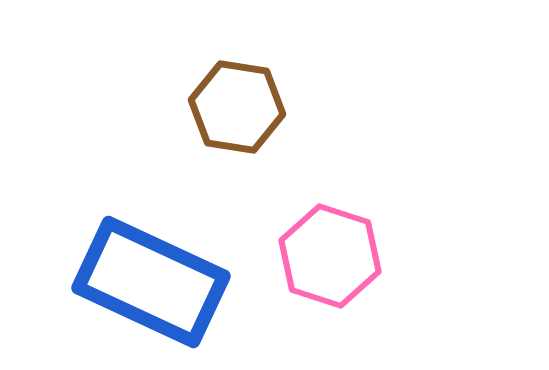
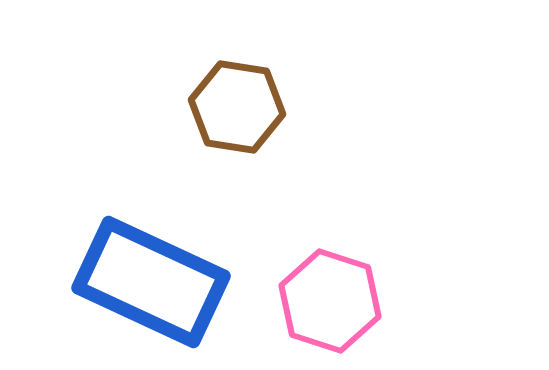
pink hexagon: moved 45 px down
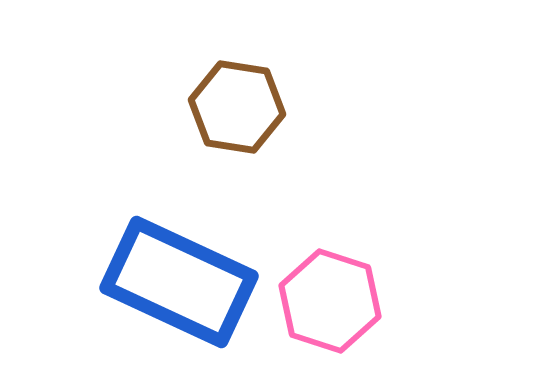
blue rectangle: moved 28 px right
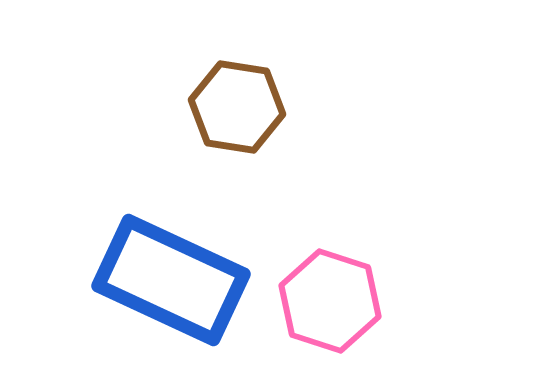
blue rectangle: moved 8 px left, 2 px up
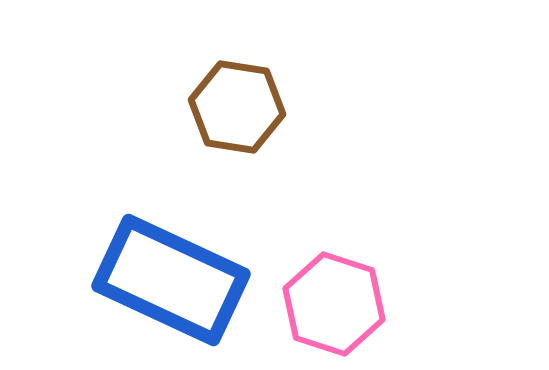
pink hexagon: moved 4 px right, 3 px down
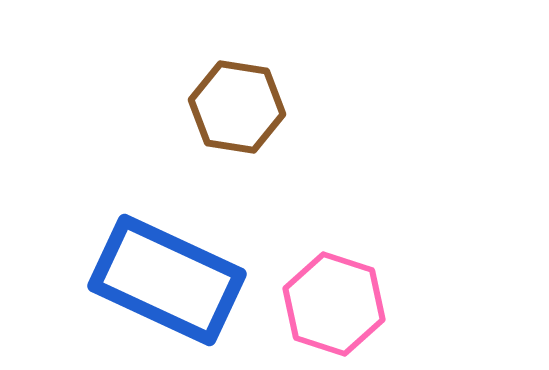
blue rectangle: moved 4 px left
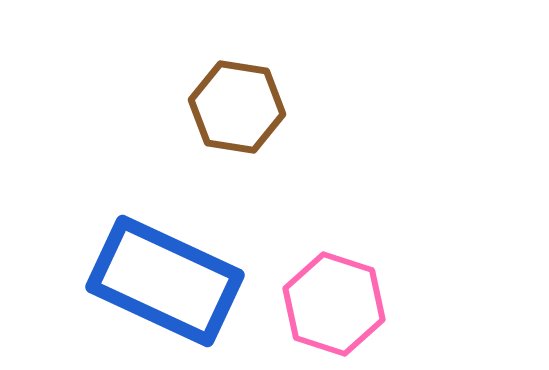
blue rectangle: moved 2 px left, 1 px down
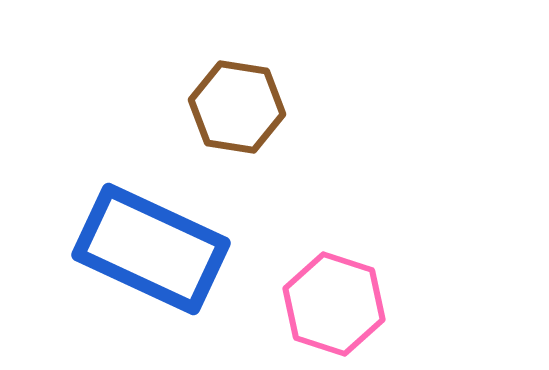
blue rectangle: moved 14 px left, 32 px up
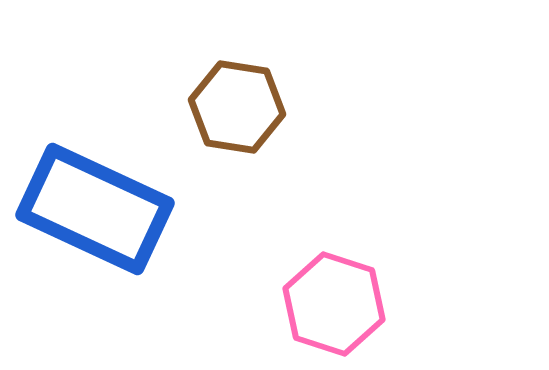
blue rectangle: moved 56 px left, 40 px up
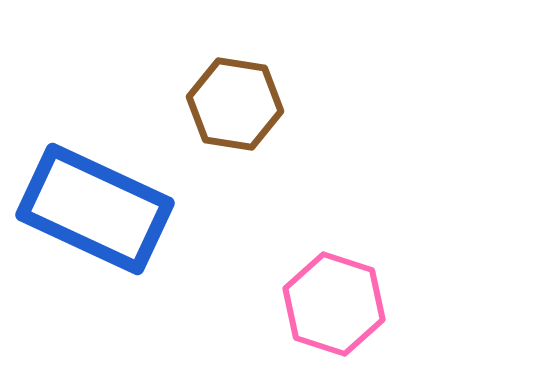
brown hexagon: moved 2 px left, 3 px up
